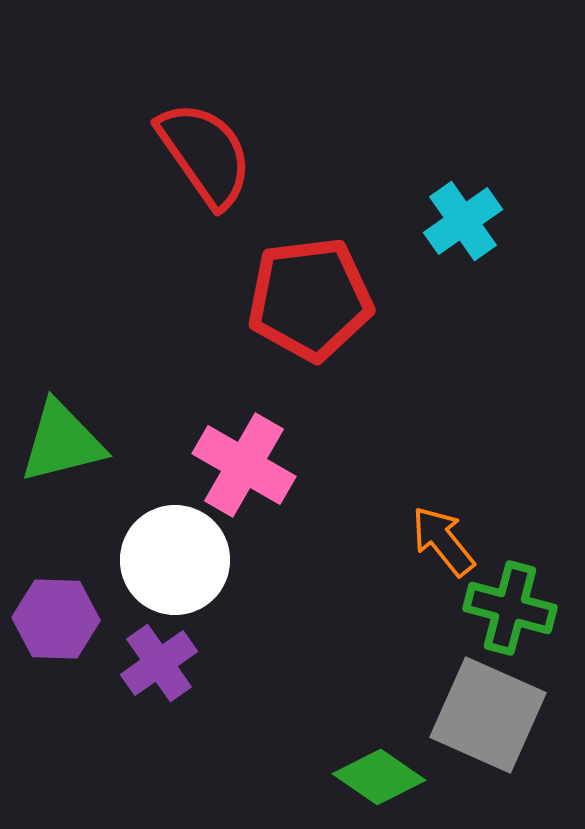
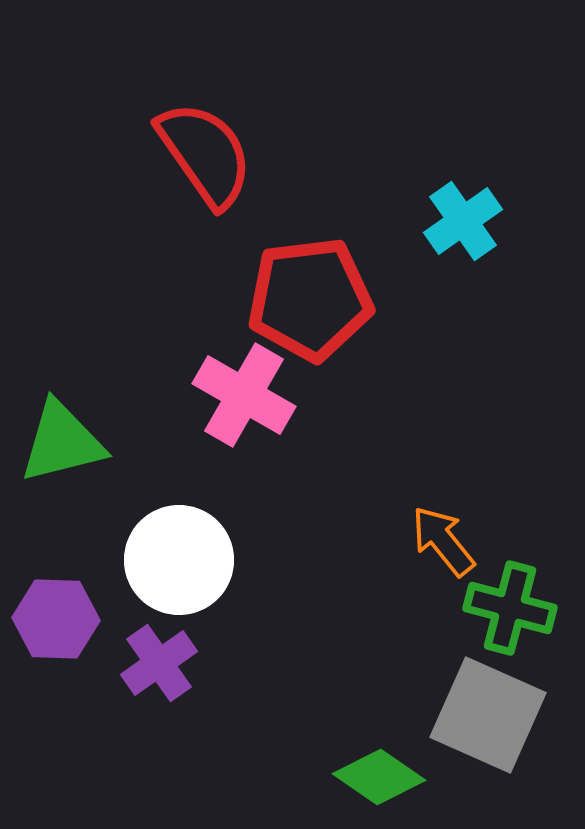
pink cross: moved 70 px up
white circle: moved 4 px right
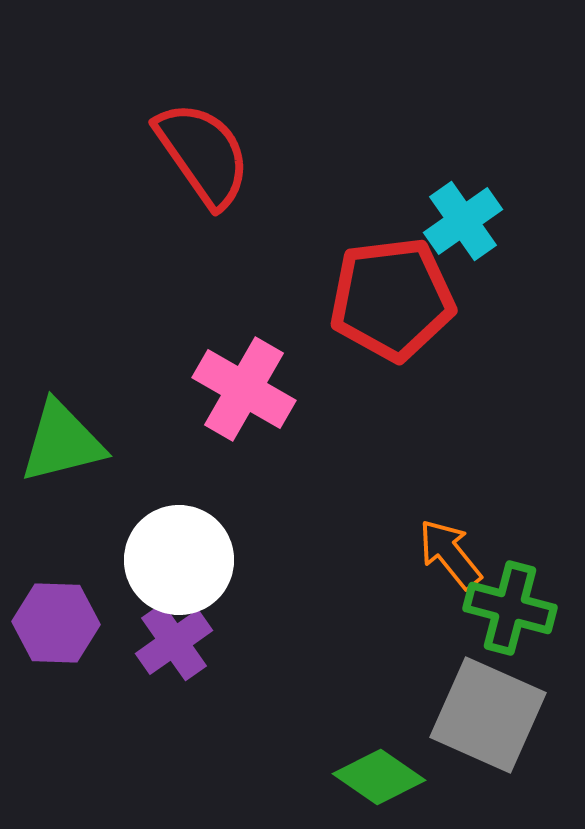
red semicircle: moved 2 px left
red pentagon: moved 82 px right
pink cross: moved 6 px up
orange arrow: moved 7 px right, 13 px down
purple hexagon: moved 4 px down
purple cross: moved 15 px right, 21 px up
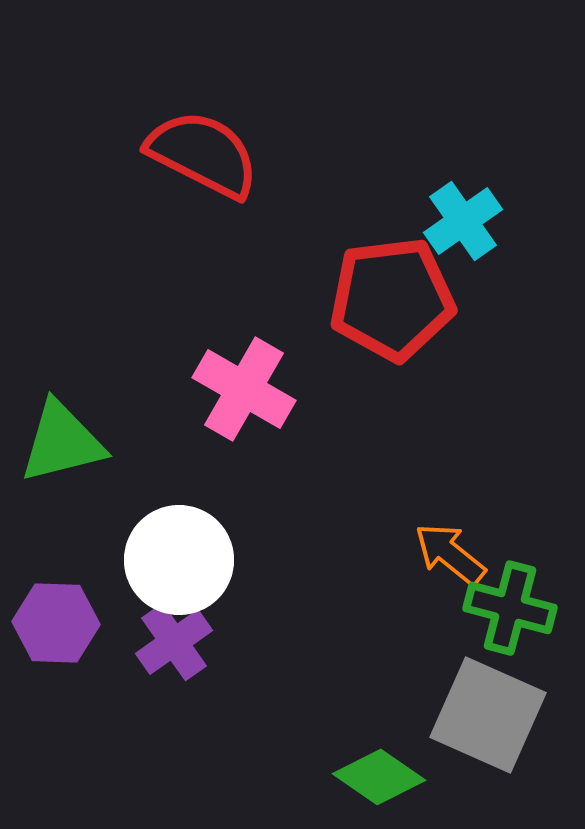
red semicircle: rotated 28 degrees counterclockwise
orange arrow: rotated 12 degrees counterclockwise
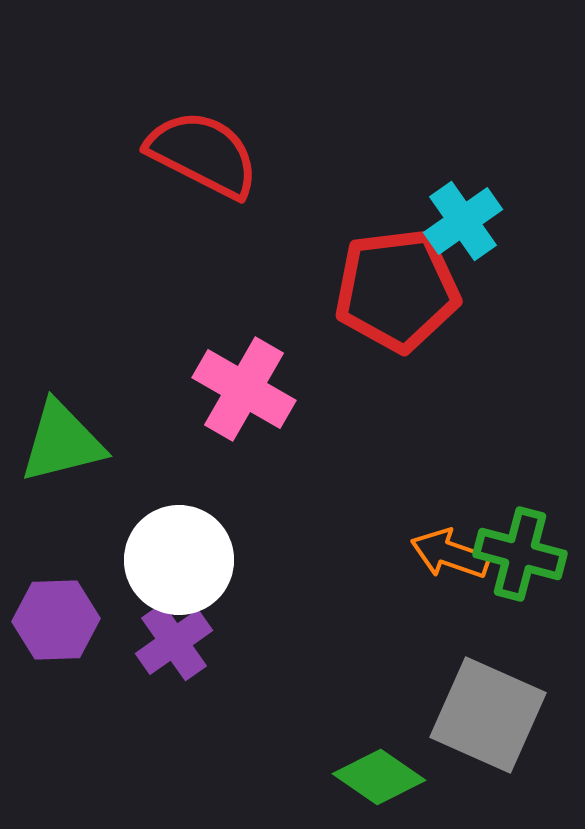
red pentagon: moved 5 px right, 9 px up
orange arrow: rotated 20 degrees counterclockwise
green cross: moved 10 px right, 54 px up
purple hexagon: moved 3 px up; rotated 4 degrees counterclockwise
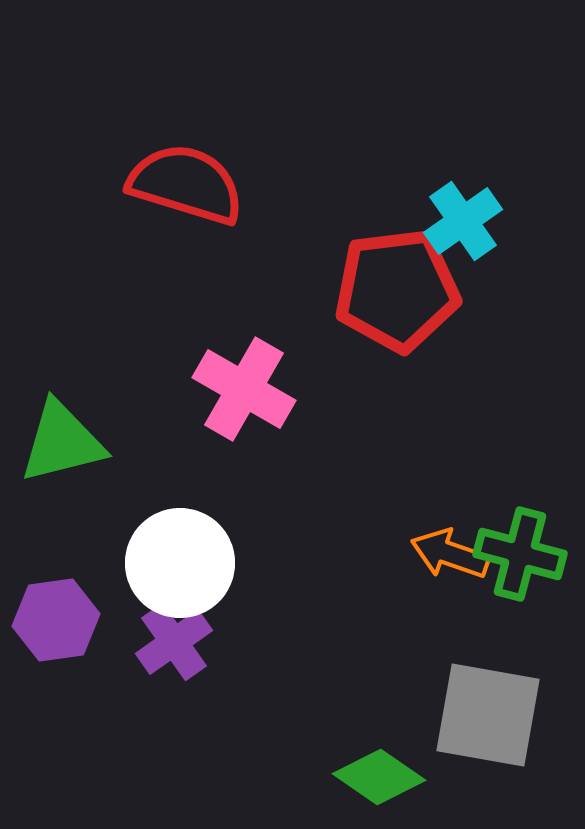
red semicircle: moved 17 px left, 30 px down; rotated 10 degrees counterclockwise
white circle: moved 1 px right, 3 px down
purple hexagon: rotated 6 degrees counterclockwise
gray square: rotated 14 degrees counterclockwise
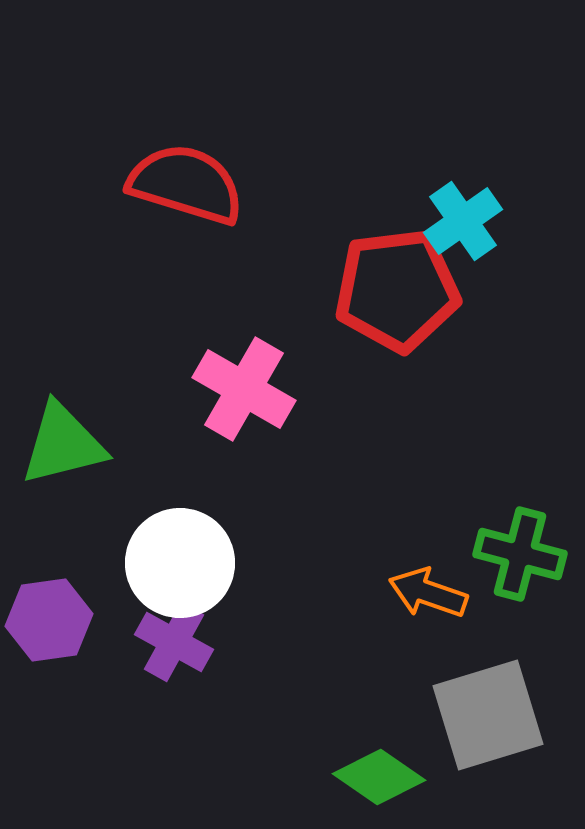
green triangle: moved 1 px right, 2 px down
orange arrow: moved 22 px left, 39 px down
purple hexagon: moved 7 px left
purple cross: rotated 26 degrees counterclockwise
gray square: rotated 27 degrees counterclockwise
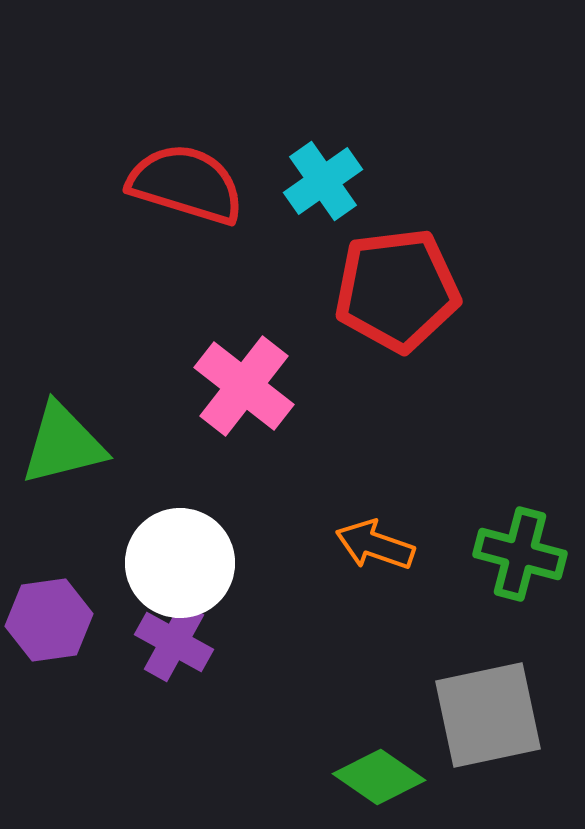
cyan cross: moved 140 px left, 40 px up
pink cross: moved 3 px up; rotated 8 degrees clockwise
orange arrow: moved 53 px left, 48 px up
gray square: rotated 5 degrees clockwise
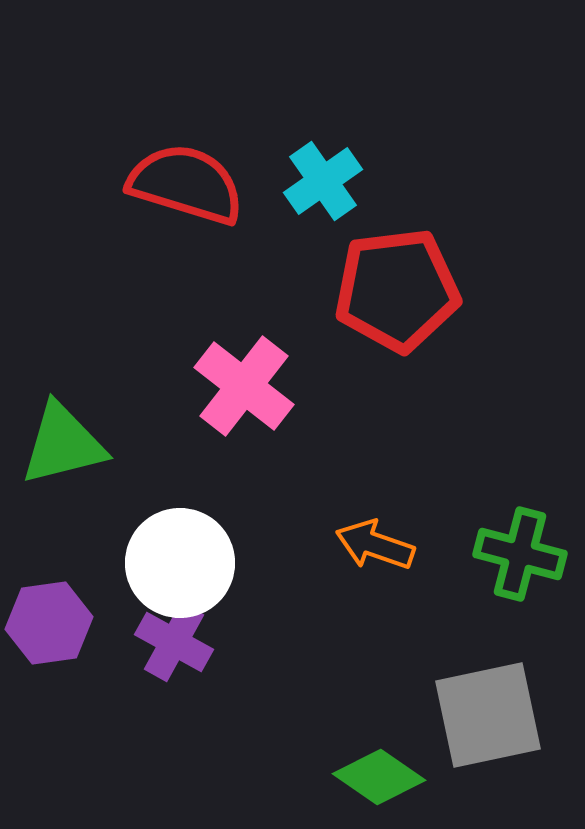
purple hexagon: moved 3 px down
